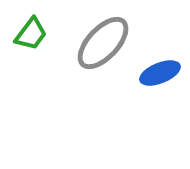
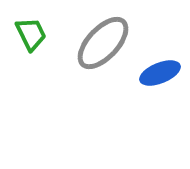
green trapezoid: rotated 63 degrees counterclockwise
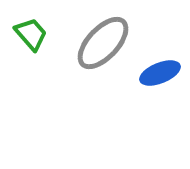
green trapezoid: rotated 15 degrees counterclockwise
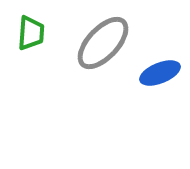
green trapezoid: moved 1 px up; rotated 45 degrees clockwise
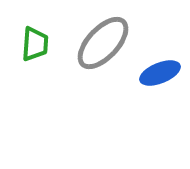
green trapezoid: moved 4 px right, 11 px down
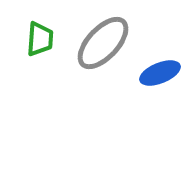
green trapezoid: moved 5 px right, 5 px up
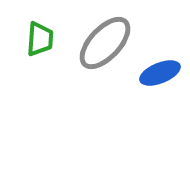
gray ellipse: moved 2 px right
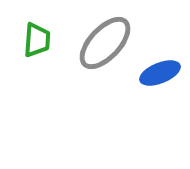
green trapezoid: moved 3 px left, 1 px down
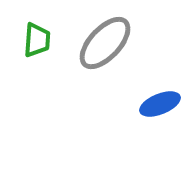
blue ellipse: moved 31 px down
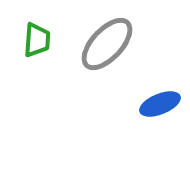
gray ellipse: moved 2 px right, 1 px down
